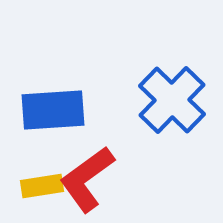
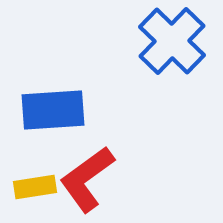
blue cross: moved 59 px up
yellow rectangle: moved 7 px left, 1 px down
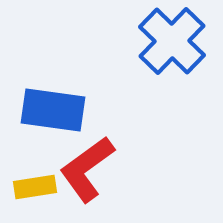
blue rectangle: rotated 12 degrees clockwise
red L-shape: moved 10 px up
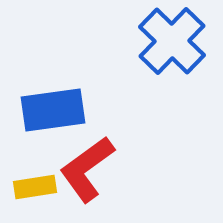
blue rectangle: rotated 16 degrees counterclockwise
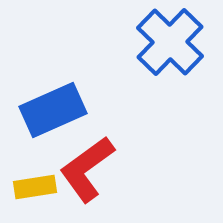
blue cross: moved 2 px left, 1 px down
blue rectangle: rotated 16 degrees counterclockwise
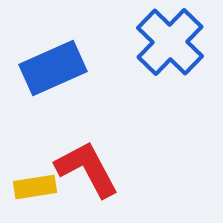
blue rectangle: moved 42 px up
red L-shape: rotated 98 degrees clockwise
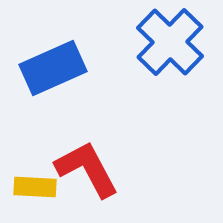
yellow rectangle: rotated 12 degrees clockwise
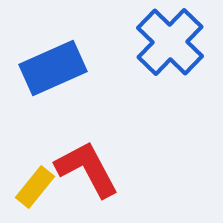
yellow rectangle: rotated 54 degrees counterclockwise
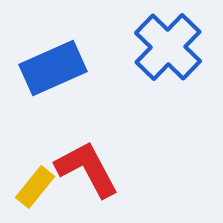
blue cross: moved 2 px left, 5 px down
